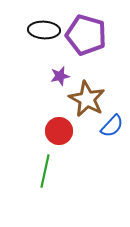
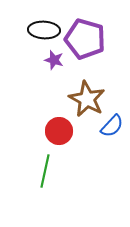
purple pentagon: moved 1 px left, 4 px down
purple star: moved 6 px left, 16 px up; rotated 30 degrees clockwise
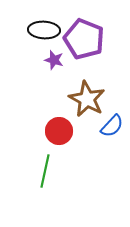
purple pentagon: moved 1 px left; rotated 6 degrees clockwise
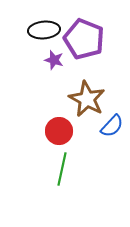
black ellipse: rotated 8 degrees counterclockwise
green line: moved 17 px right, 2 px up
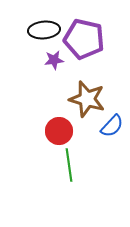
purple pentagon: rotated 9 degrees counterclockwise
purple star: rotated 24 degrees counterclockwise
brown star: rotated 12 degrees counterclockwise
green line: moved 7 px right, 4 px up; rotated 20 degrees counterclockwise
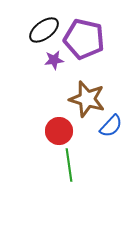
black ellipse: rotated 32 degrees counterclockwise
blue semicircle: moved 1 px left
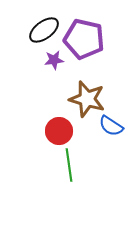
blue semicircle: rotated 80 degrees clockwise
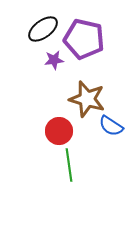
black ellipse: moved 1 px left, 1 px up
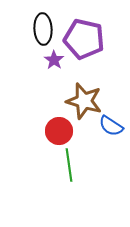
black ellipse: rotated 56 degrees counterclockwise
purple star: rotated 30 degrees counterclockwise
brown star: moved 3 px left, 2 px down
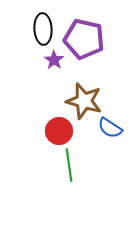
blue semicircle: moved 1 px left, 2 px down
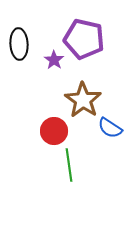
black ellipse: moved 24 px left, 15 px down
brown star: moved 1 px left, 1 px up; rotated 18 degrees clockwise
red circle: moved 5 px left
